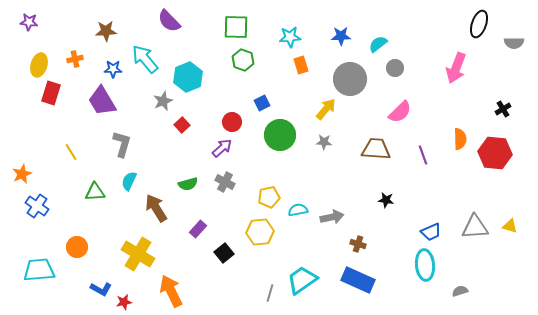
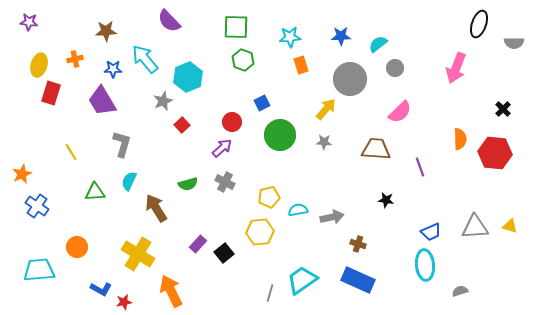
black cross at (503, 109): rotated 14 degrees counterclockwise
purple line at (423, 155): moved 3 px left, 12 px down
purple rectangle at (198, 229): moved 15 px down
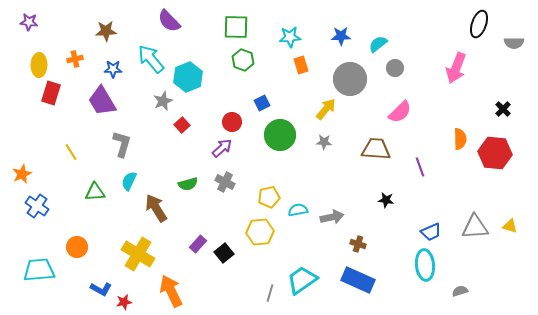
cyan arrow at (145, 59): moved 6 px right
yellow ellipse at (39, 65): rotated 15 degrees counterclockwise
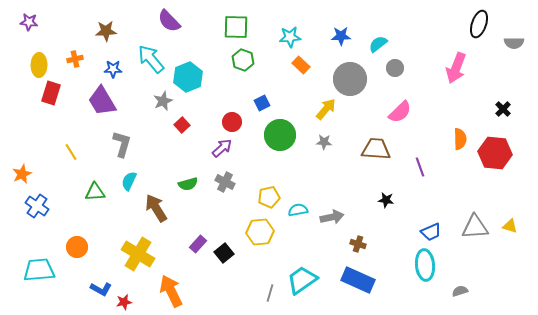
orange rectangle at (301, 65): rotated 30 degrees counterclockwise
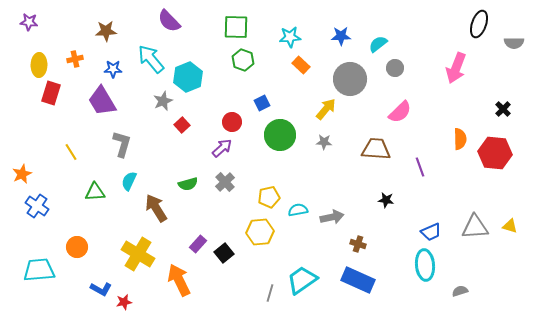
gray cross at (225, 182): rotated 18 degrees clockwise
orange arrow at (171, 291): moved 8 px right, 11 px up
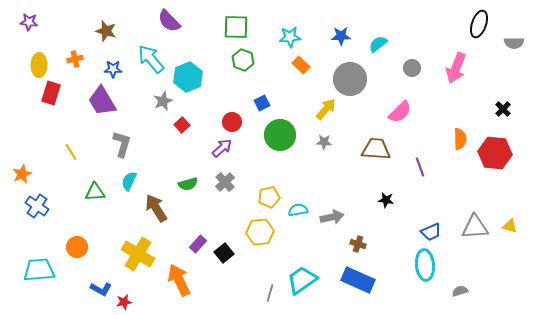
brown star at (106, 31): rotated 20 degrees clockwise
gray circle at (395, 68): moved 17 px right
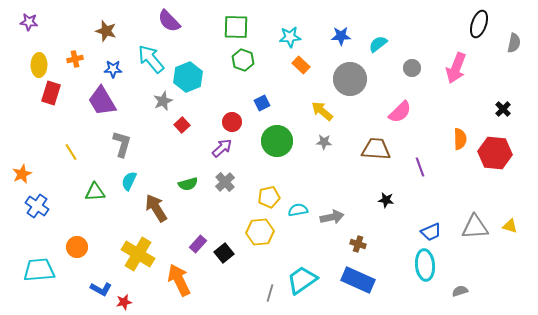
gray semicircle at (514, 43): rotated 78 degrees counterclockwise
yellow arrow at (326, 109): moved 4 px left, 2 px down; rotated 90 degrees counterclockwise
green circle at (280, 135): moved 3 px left, 6 px down
